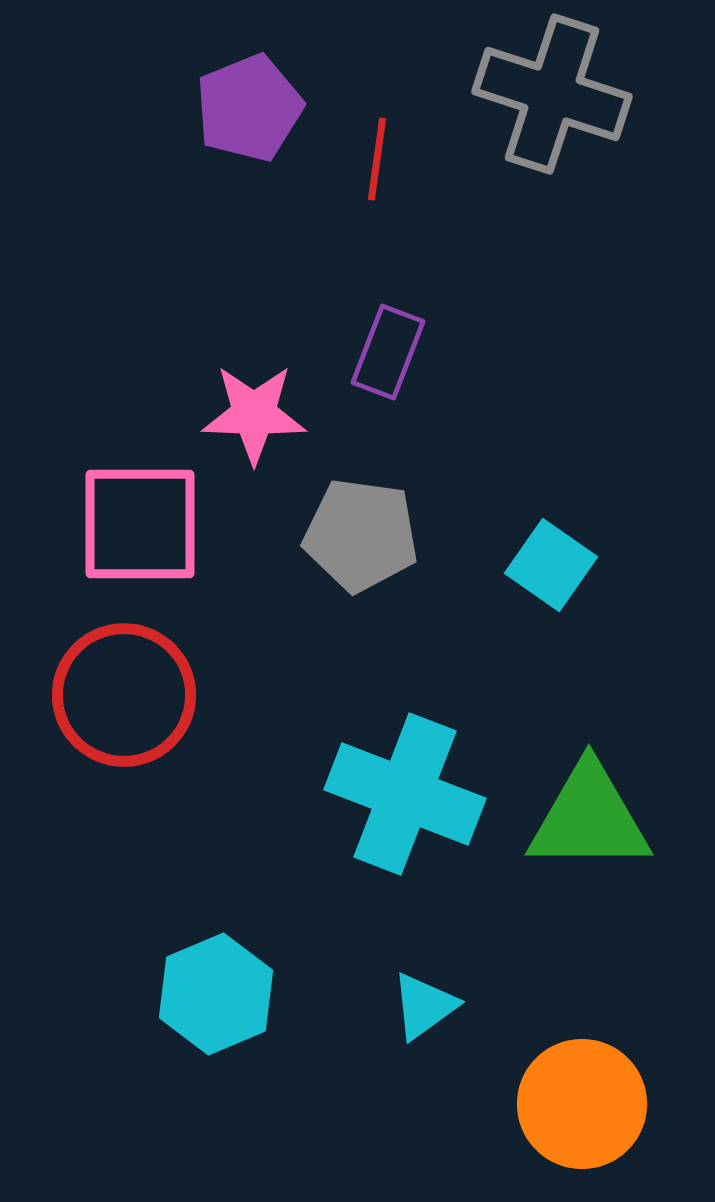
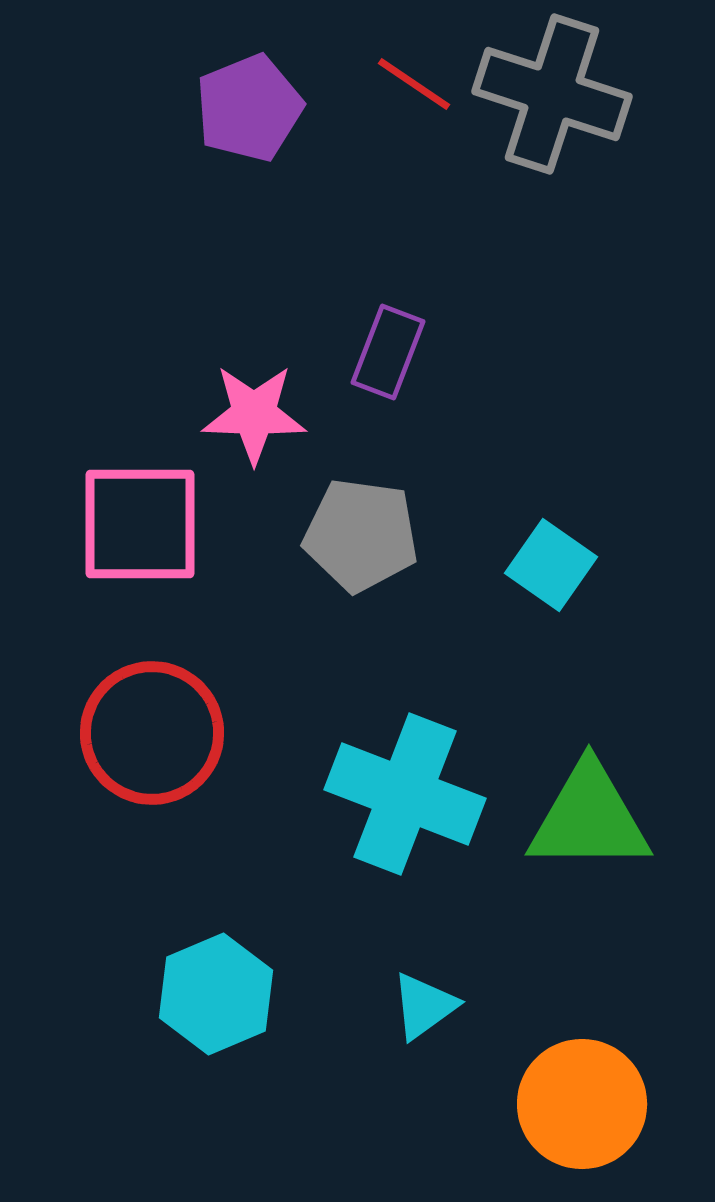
red line: moved 37 px right, 75 px up; rotated 64 degrees counterclockwise
red circle: moved 28 px right, 38 px down
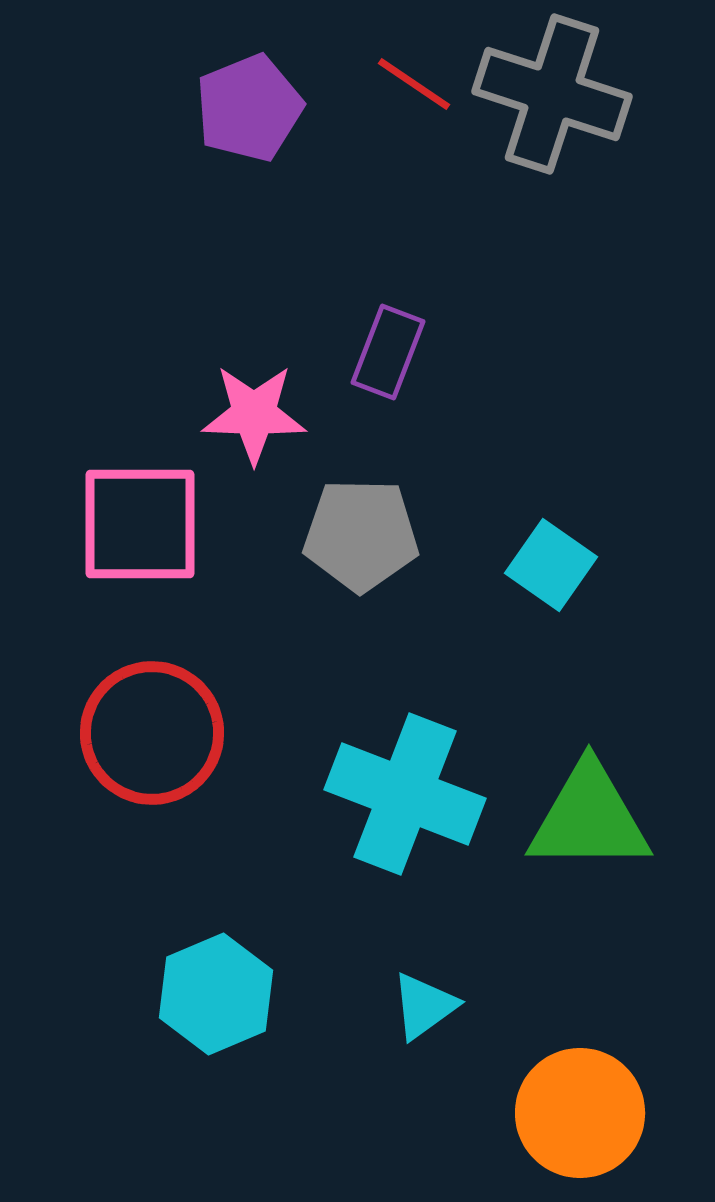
gray pentagon: rotated 7 degrees counterclockwise
orange circle: moved 2 px left, 9 px down
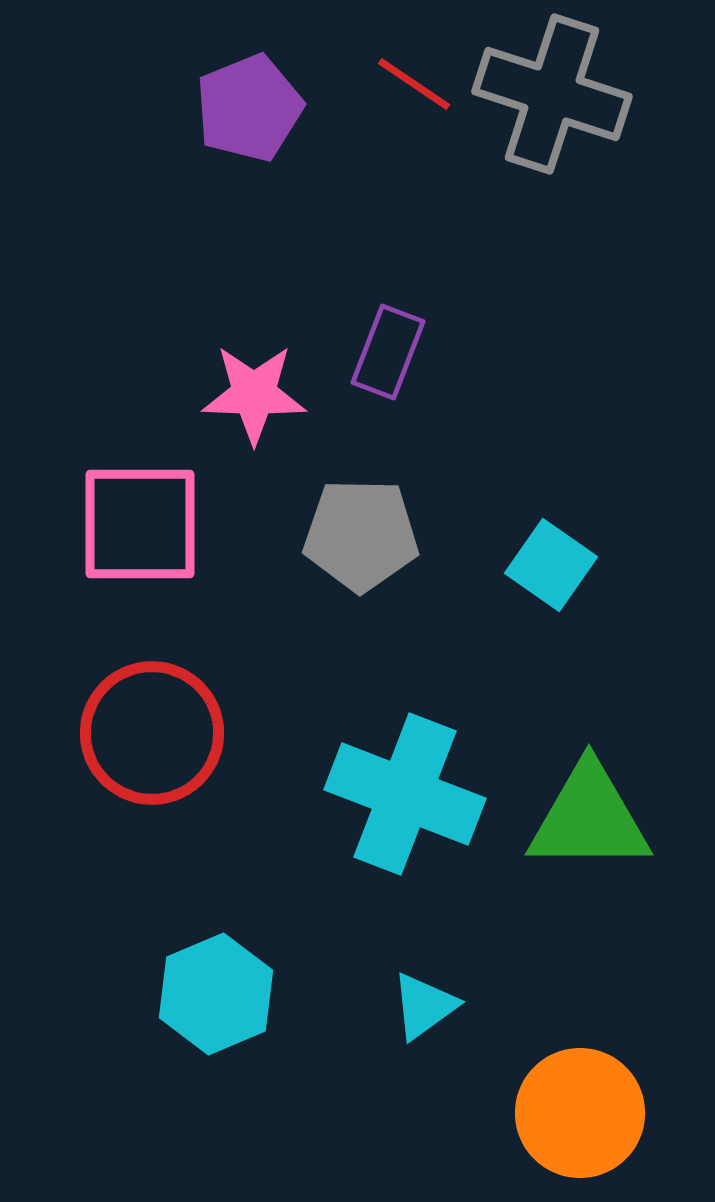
pink star: moved 20 px up
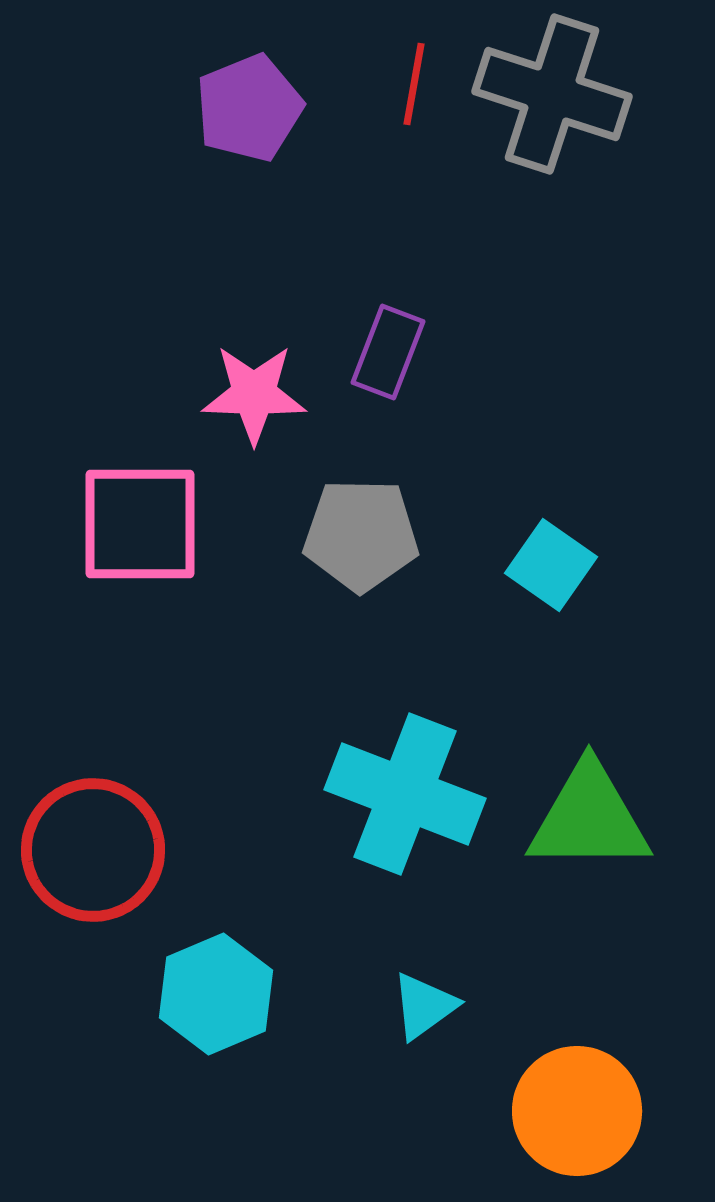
red line: rotated 66 degrees clockwise
red circle: moved 59 px left, 117 px down
orange circle: moved 3 px left, 2 px up
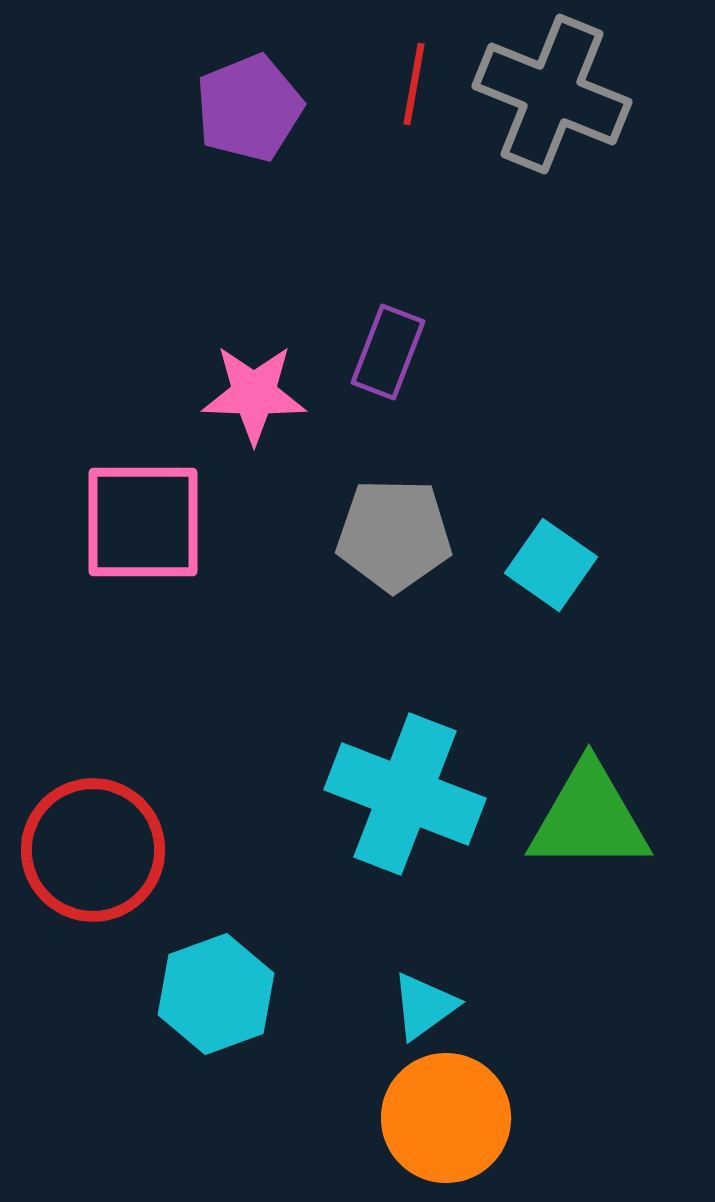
gray cross: rotated 4 degrees clockwise
pink square: moved 3 px right, 2 px up
gray pentagon: moved 33 px right
cyan hexagon: rotated 3 degrees clockwise
orange circle: moved 131 px left, 7 px down
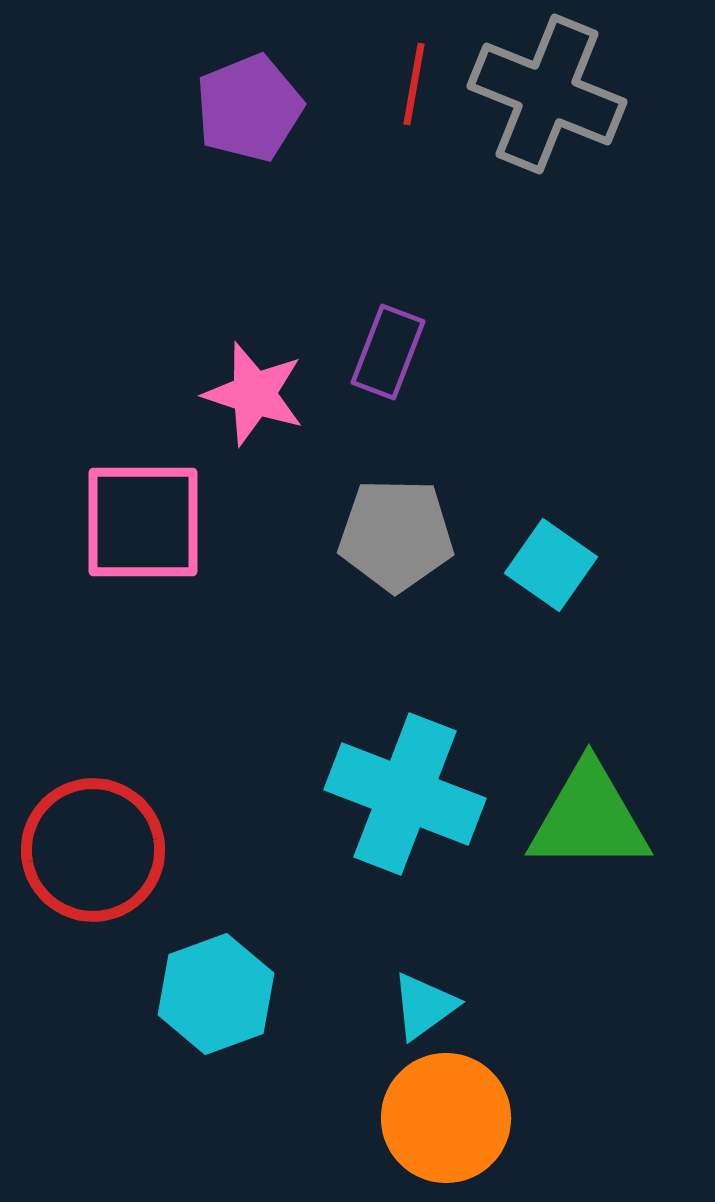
gray cross: moved 5 px left
pink star: rotated 16 degrees clockwise
gray pentagon: moved 2 px right
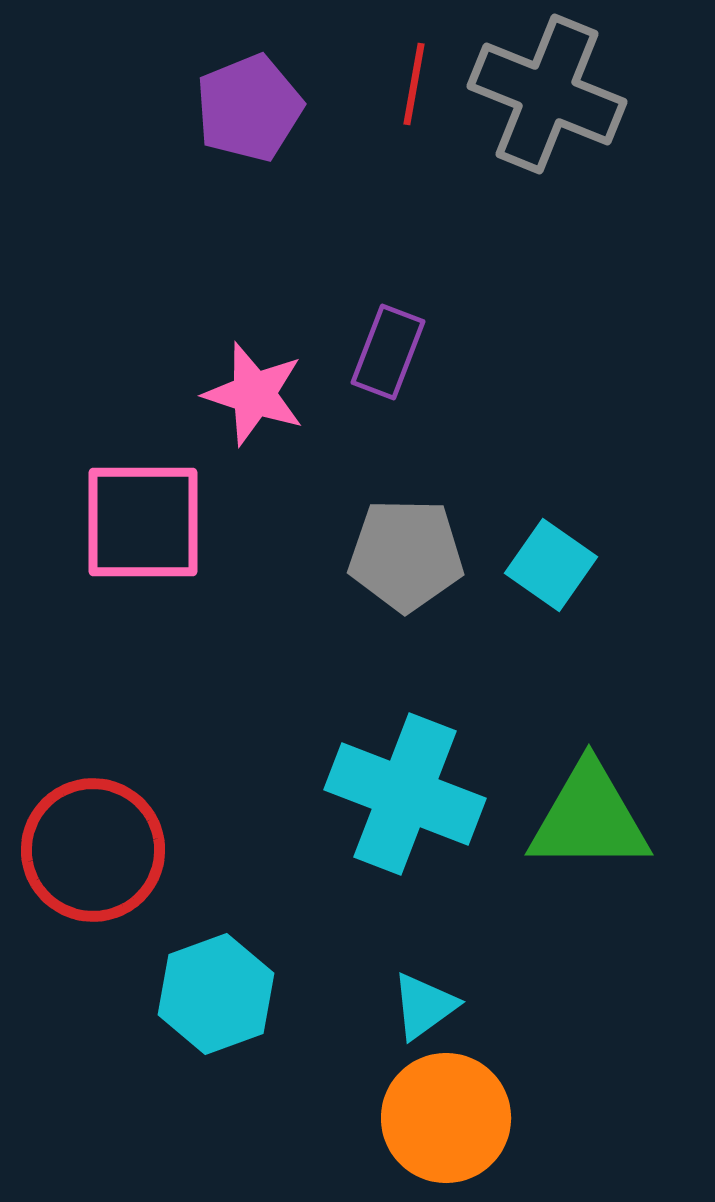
gray pentagon: moved 10 px right, 20 px down
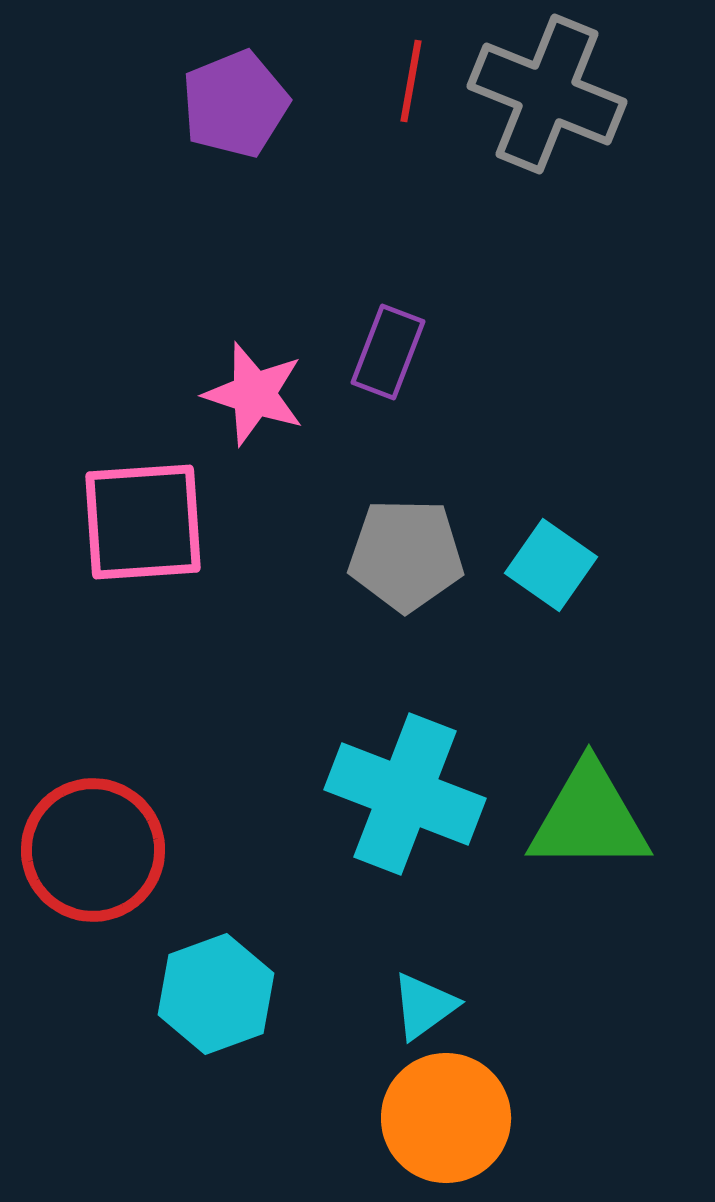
red line: moved 3 px left, 3 px up
purple pentagon: moved 14 px left, 4 px up
pink square: rotated 4 degrees counterclockwise
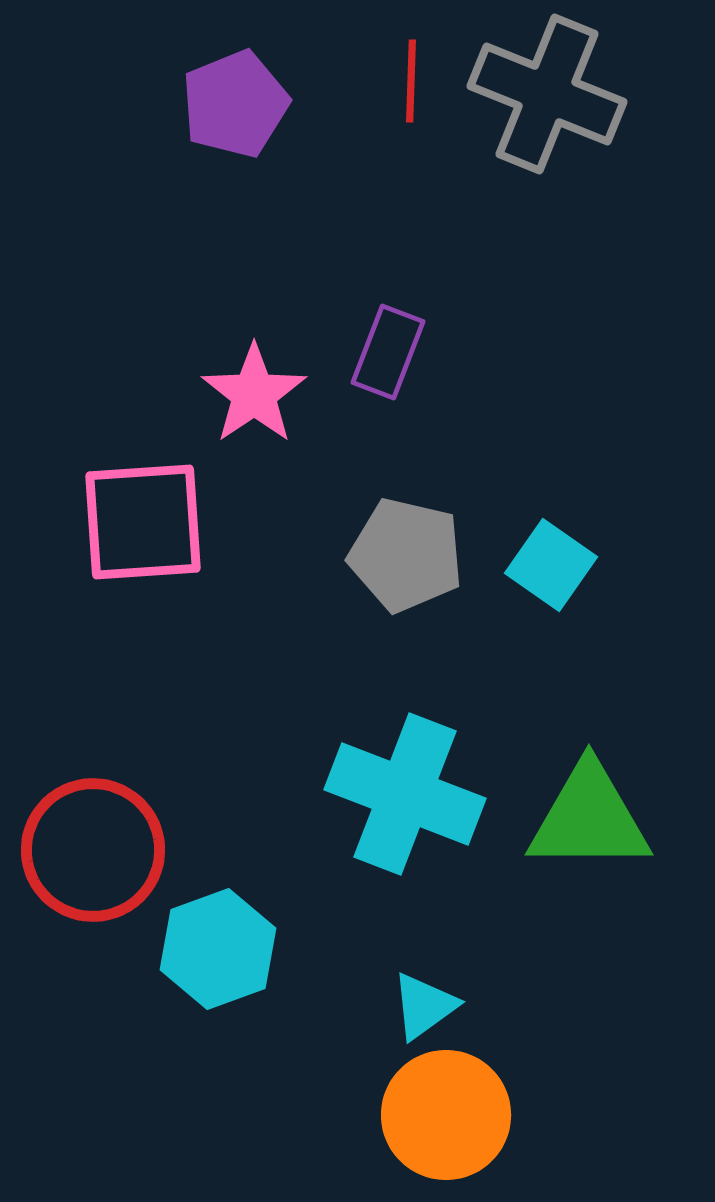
red line: rotated 8 degrees counterclockwise
pink star: rotated 20 degrees clockwise
gray pentagon: rotated 12 degrees clockwise
cyan hexagon: moved 2 px right, 45 px up
orange circle: moved 3 px up
